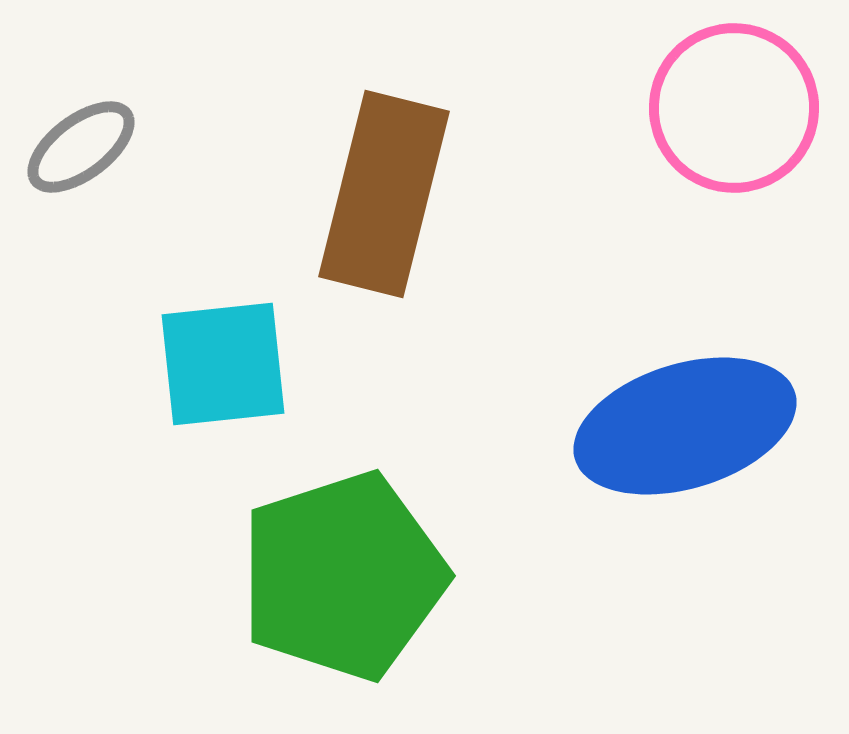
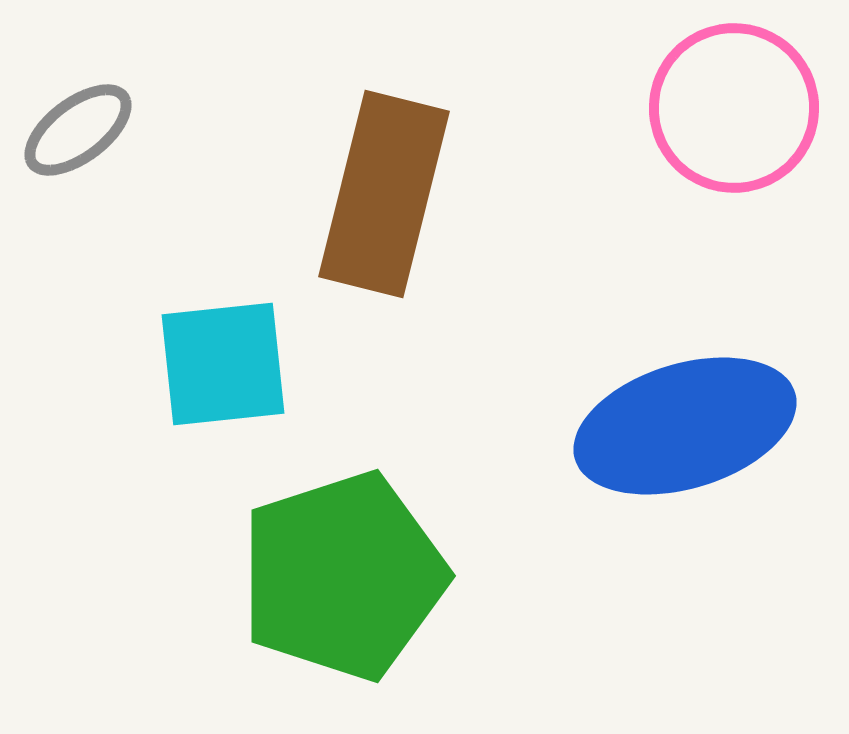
gray ellipse: moved 3 px left, 17 px up
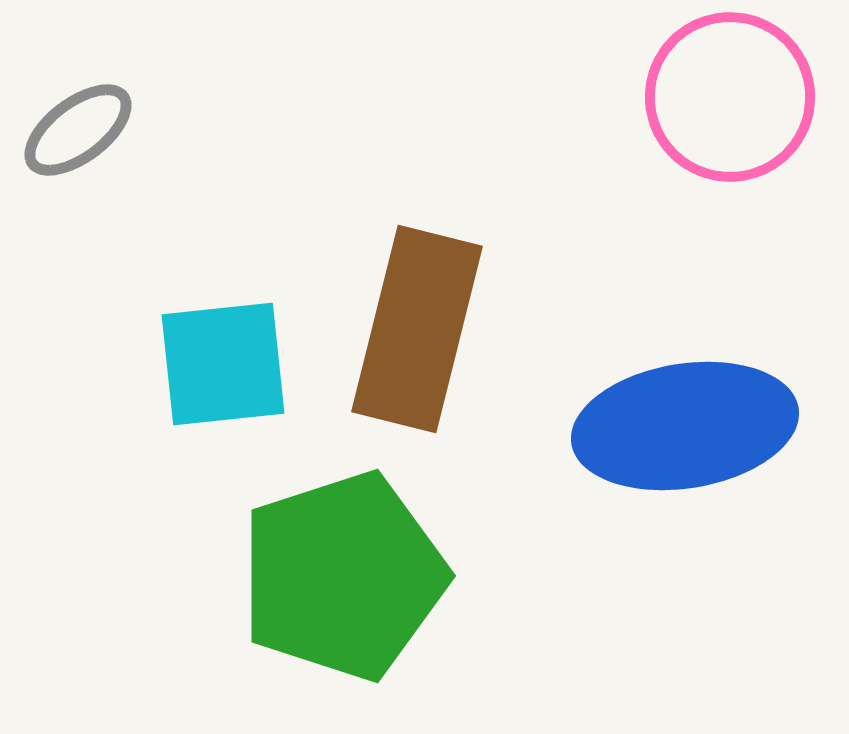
pink circle: moved 4 px left, 11 px up
brown rectangle: moved 33 px right, 135 px down
blue ellipse: rotated 8 degrees clockwise
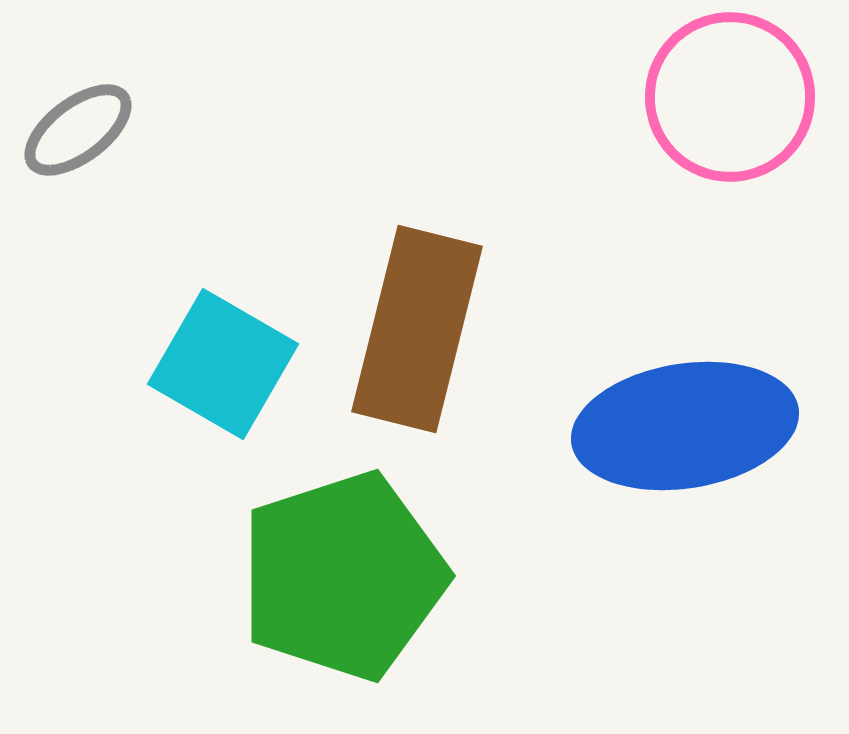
cyan square: rotated 36 degrees clockwise
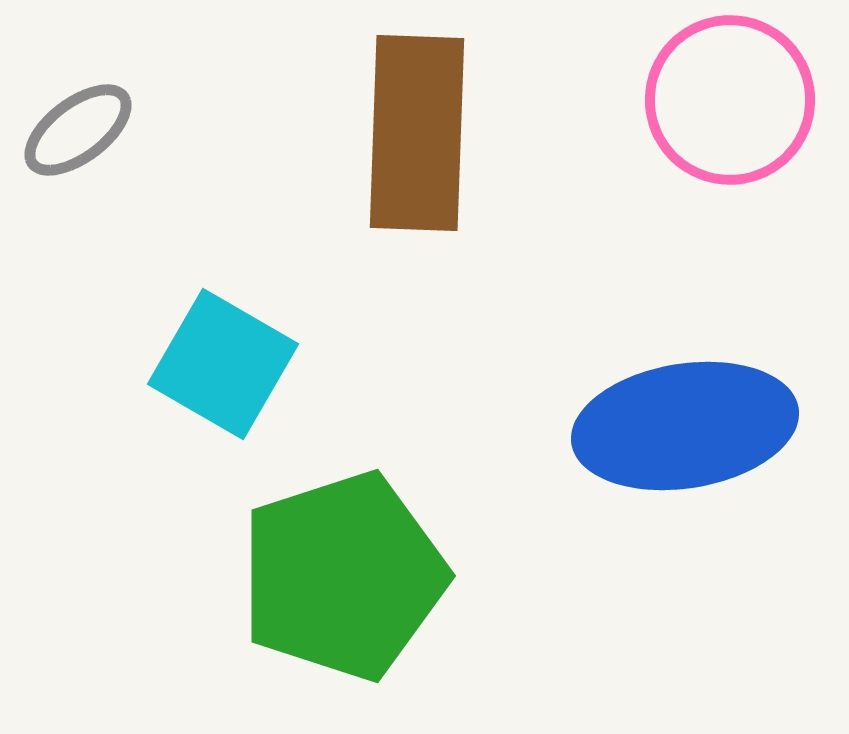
pink circle: moved 3 px down
brown rectangle: moved 196 px up; rotated 12 degrees counterclockwise
